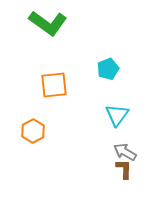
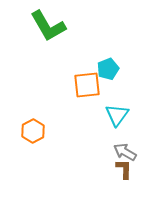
green L-shape: moved 3 px down; rotated 24 degrees clockwise
orange square: moved 33 px right
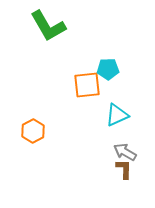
cyan pentagon: rotated 20 degrees clockwise
cyan triangle: rotated 30 degrees clockwise
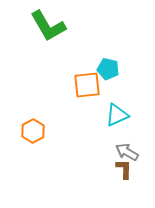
cyan pentagon: rotated 15 degrees clockwise
gray arrow: moved 2 px right
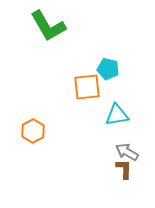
orange square: moved 2 px down
cyan triangle: rotated 15 degrees clockwise
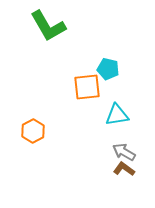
gray arrow: moved 3 px left
brown L-shape: rotated 55 degrees counterclockwise
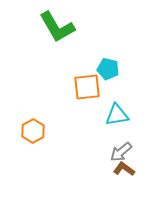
green L-shape: moved 9 px right, 1 px down
gray arrow: moved 3 px left; rotated 70 degrees counterclockwise
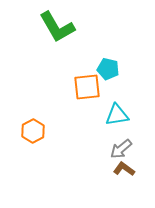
gray arrow: moved 3 px up
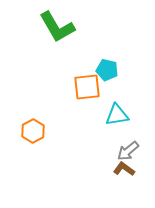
cyan pentagon: moved 1 px left, 1 px down
gray arrow: moved 7 px right, 2 px down
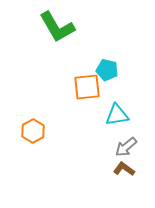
gray arrow: moved 2 px left, 4 px up
